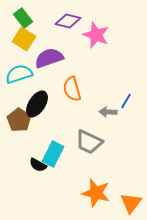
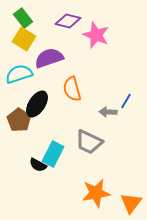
orange star: rotated 24 degrees counterclockwise
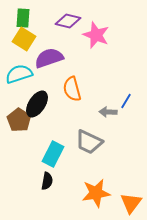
green rectangle: rotated 42 degrees clockwise
black semicircle: moved 9 px right, 16 px down; rotated 108 degrees counterclockwise
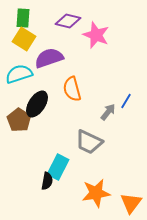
gray arrow: rotated 126 degrees clockwise
cyan rectangle: moved 5 px right, 13 px down
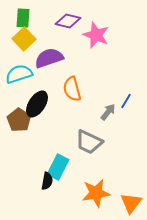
yellow square: rotated 15 degrees clockwise
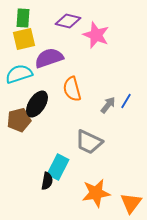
yellow square: rotated 30 degrees clockwise
gray arrow: moved 7 px up
brown pentagon: rotated 25 degrees clockwise
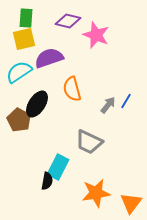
green rectangle: moved 3 px right
cyan semicircle: moved 2 px up; rotated 16 degrees counterclockwise
brown pentagon: rotated 30 degrees counterclockwise
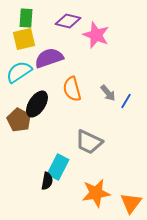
gray arrow: moved 12 px up; rotated 102 degrees clockwise
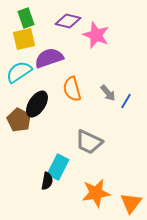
green rectangle: rotated 24 degrees counterclockwise
